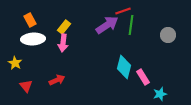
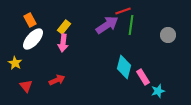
white ellipse: rotated 45 degrees counterclockwise
cyan star: moved 2 px left, 3 px up
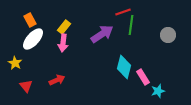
red line: moved 1 px down
purple arrow: moved 5 px left, 9 px down
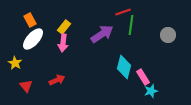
cyan star: moved 7 px left
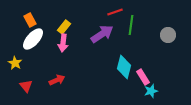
red line: moved 8 px left
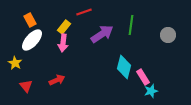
red line: moved 31 px left
white ellipse: moved 1 px left, 1 px down
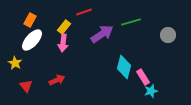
orange rectangle: rotated 56 degrees clockwise
green line: moved 3 px up; rotated 66 degrees clockwise
